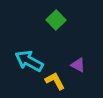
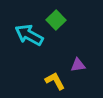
cyan arrow: moved 26 px up
purple triangle: rotated 35 degrees counterclockwise
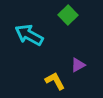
green square: moved 12 px right, 5 px up
purple triangle: rotated 21 degrees counterclockwise
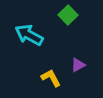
yellow L-shape: moved 4 px left, 3 px up
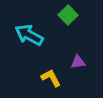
purple triangle: moved 3 px up; rotated 21 degrees clockwise
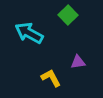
cyan arrow: moved 2 px up
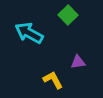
yellow L-shape: moved 2 px right, 2 px down
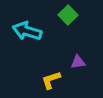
cyan arrow: moved 2 px left, 2 px up; rotated 12 degrees counterclockwise
yellow L-shape: moved 2 px left; rotated 80 degrees counterclockwise
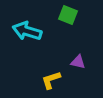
green square: rotated 24 degrees counterclockwise
purple triangle: rotated 21 degrees clockwise
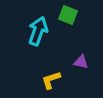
cyan arrow: moved 11 px right; rotated 92 degrees clockwise
purple triangle: moved 3 px right
